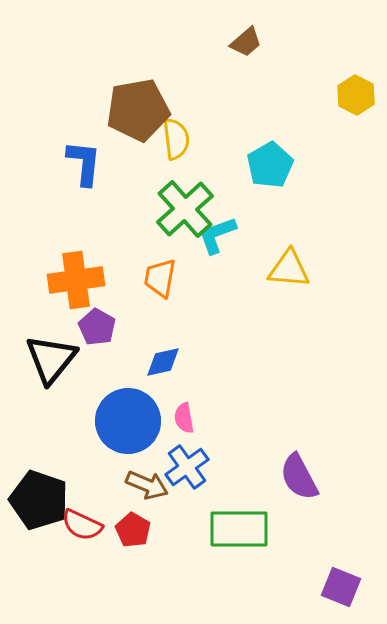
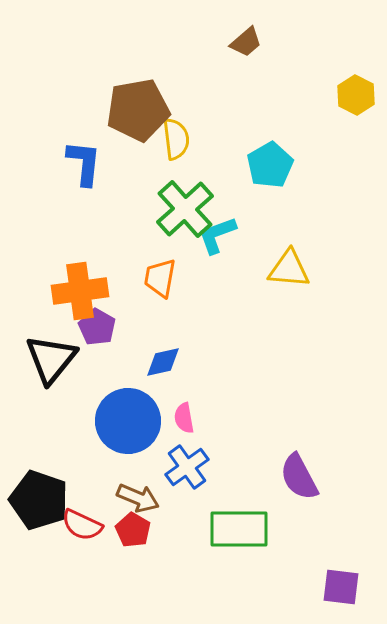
orange cross: moved 4 px right, 11 px down
brown arrow: moved 9 px left, 13 px down
purple square: rotated 15 degrees counterclockwise
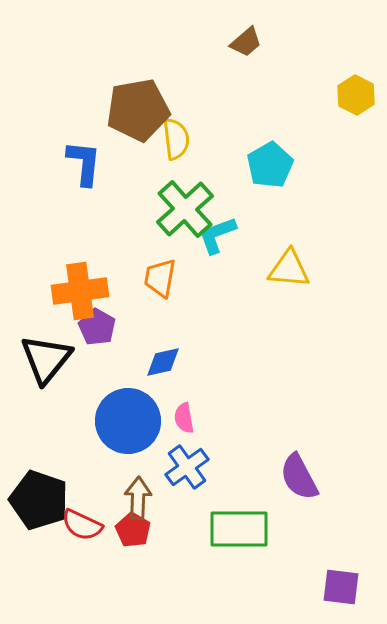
black triangle: moved 5 px left
brown arrow: rotated 111 degrees counterclockwise
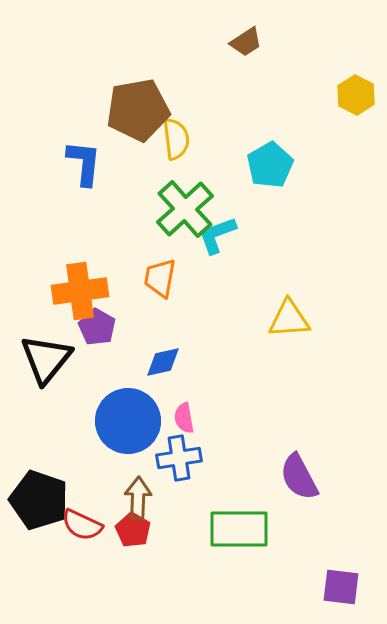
brown trapezoid: rotated 8 degrees clockwise
yellow triangle: moved 50 px down; rotated 9 degrees counterclockwise
blue cross: moved 8 px left, 9 px up; rotated 27 degrees clockwise
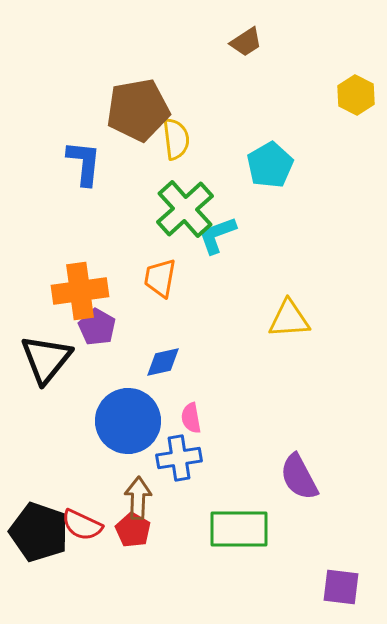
pink semicircle: moved 7 px right
black pentagon: moved 32 px down
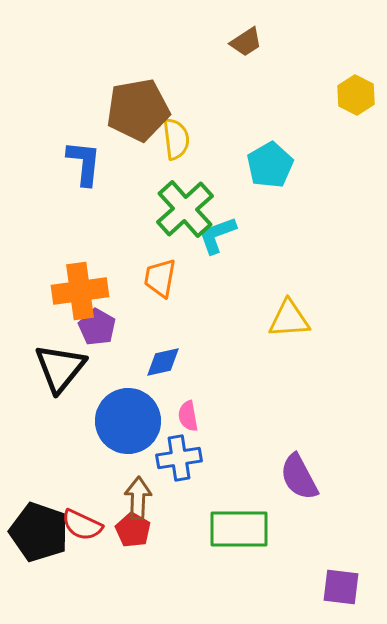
black triangle: moved 14 px right, 9 px down
pink semicircle: moved 3 px left, 2 px up
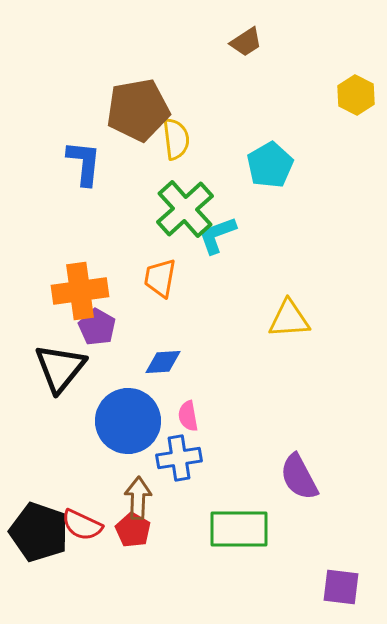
blue diamond: rotated 9 degrees clockwise
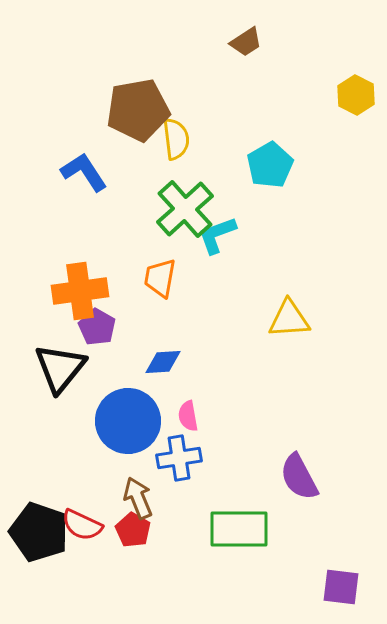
blue L-shape: moved 9 px down; rotated 39 degrees counterclockwise
brown arrow: rotated 24 degrees counterclockwise
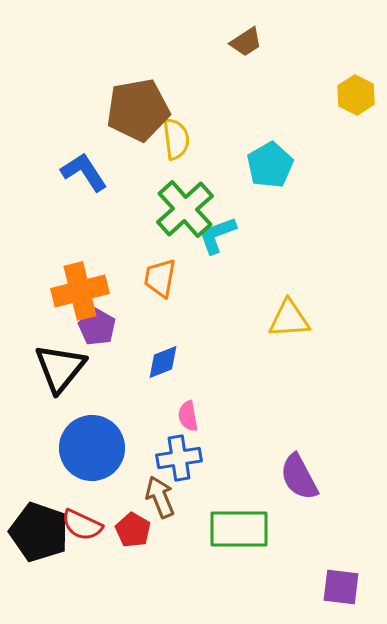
orange cross: rotated 6 degrees counterclockwise
blue diamond: rotated 18 degrees counterclockwise
blue circle: moved 36 px left, 27 px down
brown arrow: moved 22 px right, 1 px up
